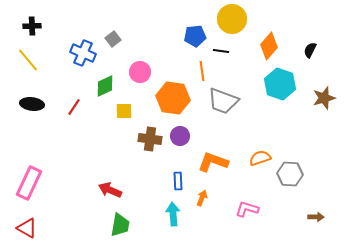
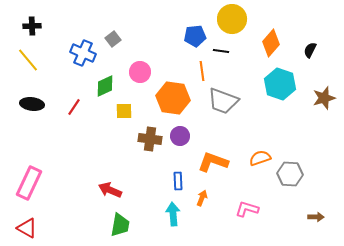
orange diamond: moved 2 px right, 3 px up
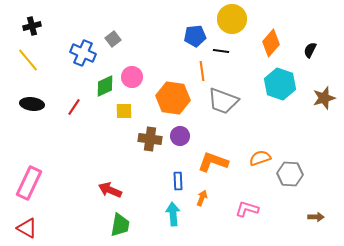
black cross: rotated 12 degrees counterclockwise
pink circle: moved 8 px left, 5 px down
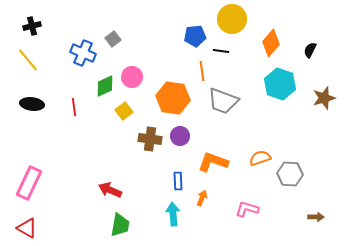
red line: rotated 42 degrees counterclockwise
yellow square: rotated 36 degrees counterclockwise
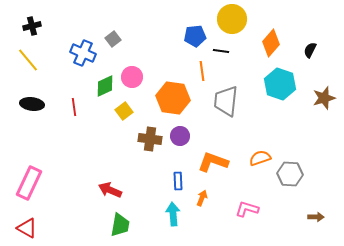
gray trapezoid: moved 3 px right; rotated 76 degrees clockwise
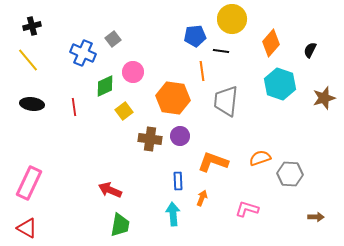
pink circle: moved 1 px right, 5 px up
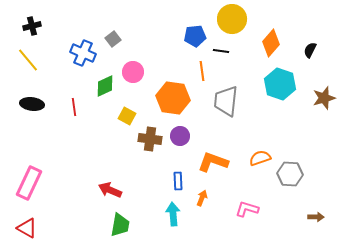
yellow square: moved 3 px right, 5 px down; rotated 24 degrees counterclockwise
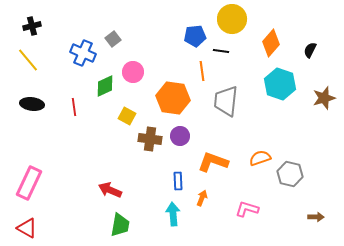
gray hexagon: rotated 10 degrees clockwise
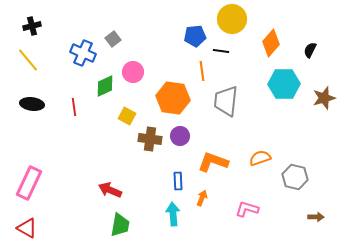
cyan hexagon: moved 4 px right; rotated 20 degrees counterclockwise
gray hexagon: moved 5 px right, 3 px down
